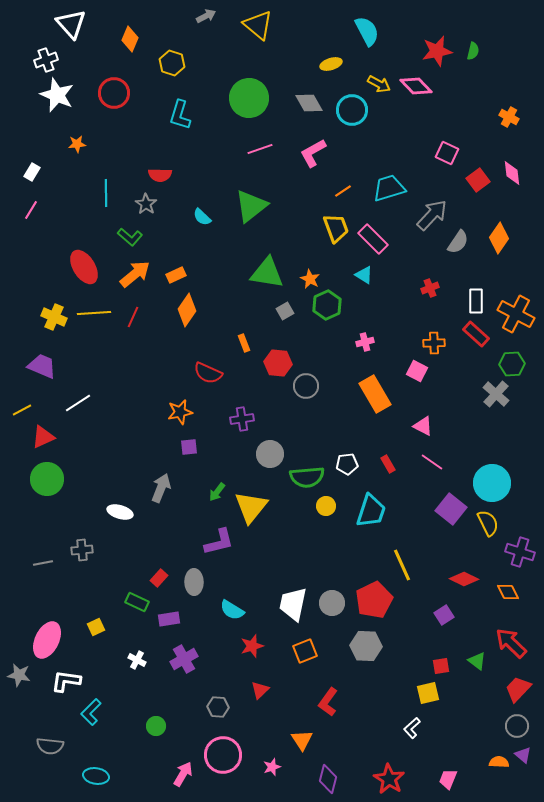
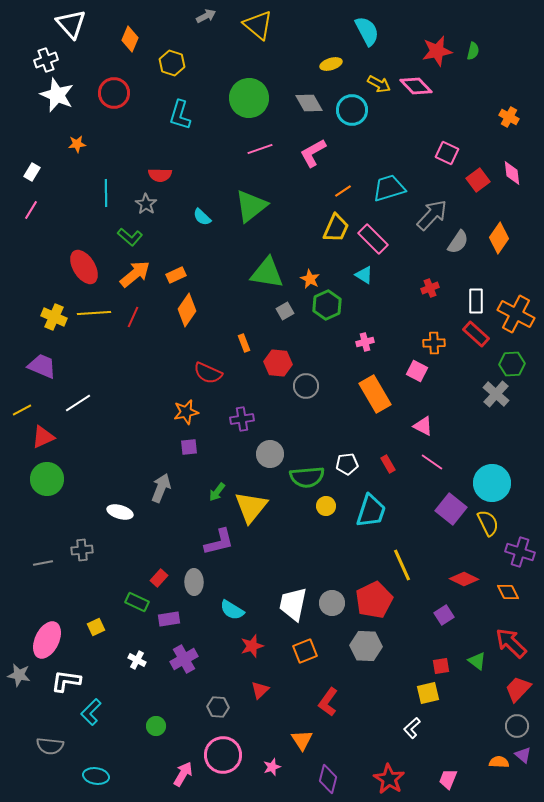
yellow trapezoid at (336, 228): rotated 44 degrees clockwise
orange star at (180, 412): moved 6 px right
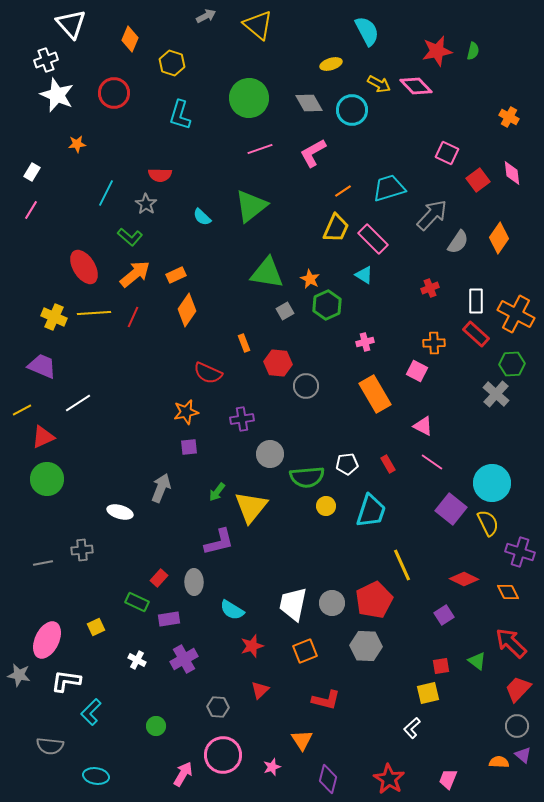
cyan line at (106, 193): rotated 28 degrees clockwise
red L-shape at (328, 702): moved 2 px left, 2 px up; rotated 112 degrees counterclockwise
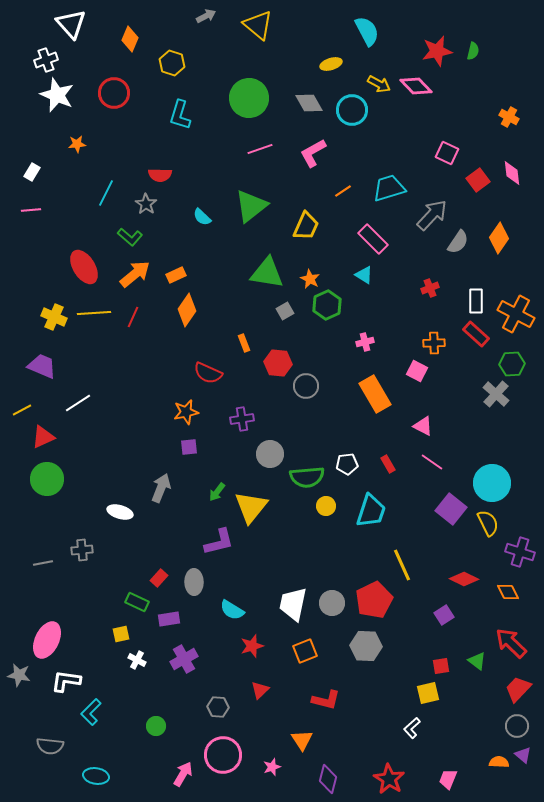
pink line at (31, 210): rotated 54 degrees clockwise
yellow trapezoid at (336, 228): moved 30 px left, 2 px up
yellow square at (96, 627): moved 25 px right, 7 px down; rotated 12 degrees clockwise
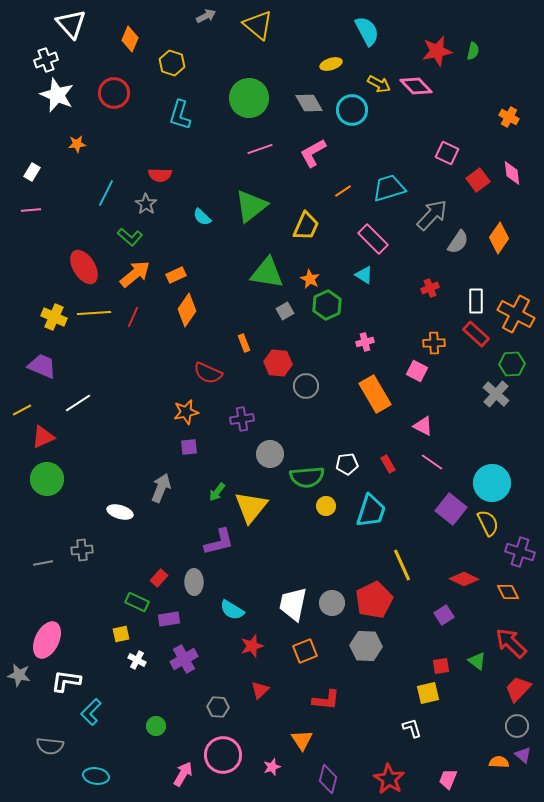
red L-shape at (326, 700): rotated 8 degrees counterclockwise
white L-shape at (412, 728): rotated 115 degrees clockwise
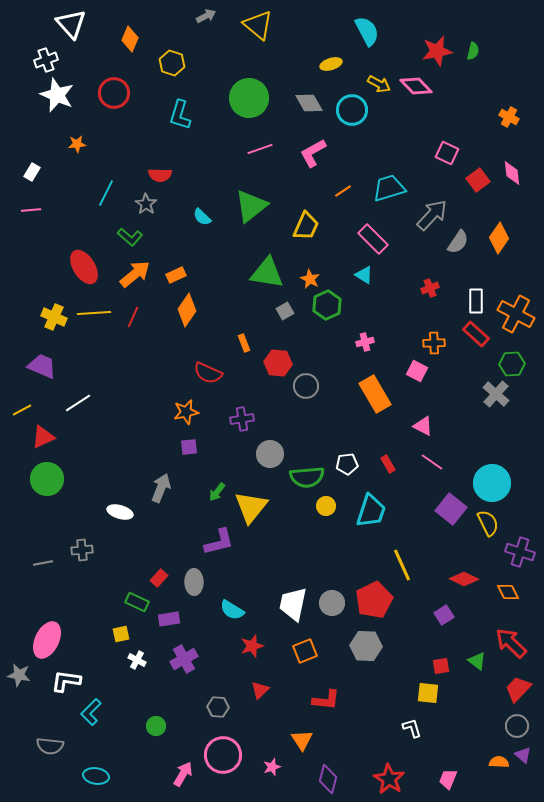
yellow square at (428, 693): rotated 20 degrees clockwise
